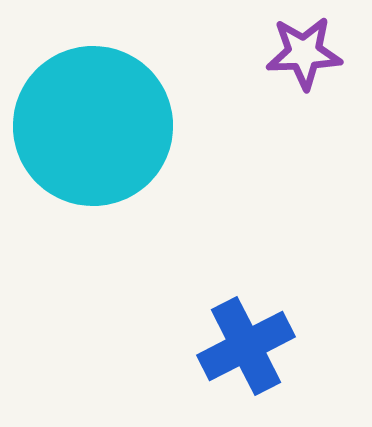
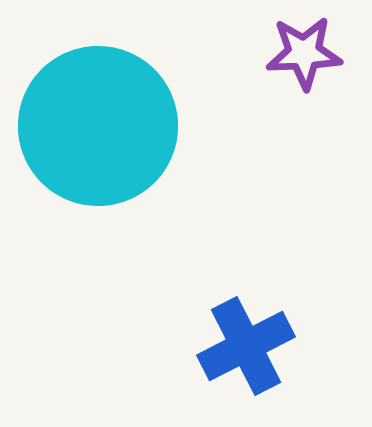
cyan circle: moved 5 px right
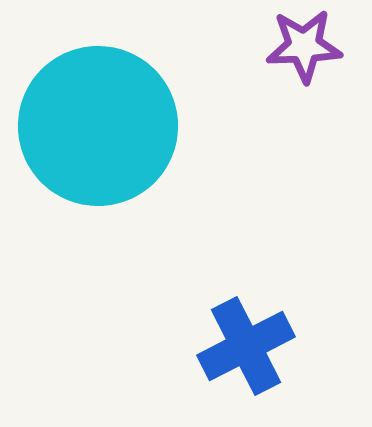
purple star: moved 7 px up
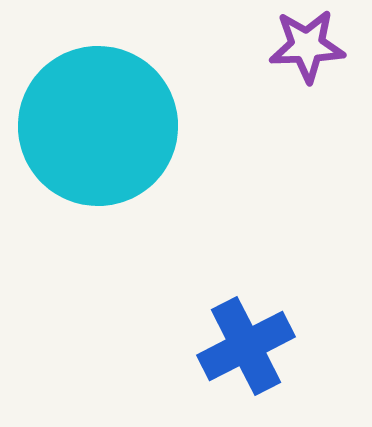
purple star: moved 3 px right
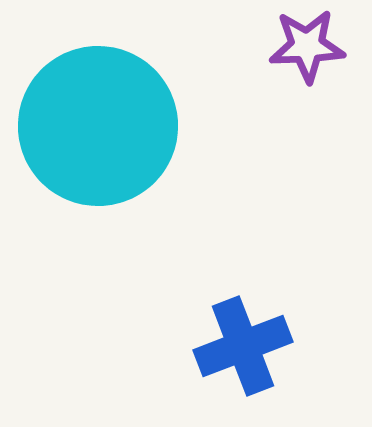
blue cross: moved 3 px left; rotated 6 degrees clockwise
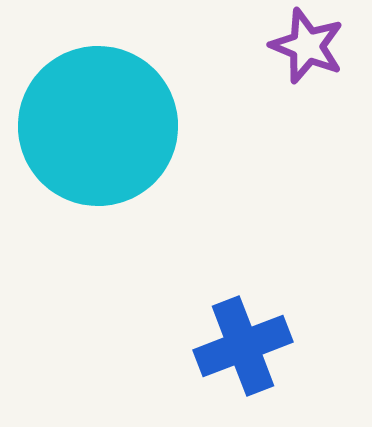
purple star: rotated 24 degrees clockwise
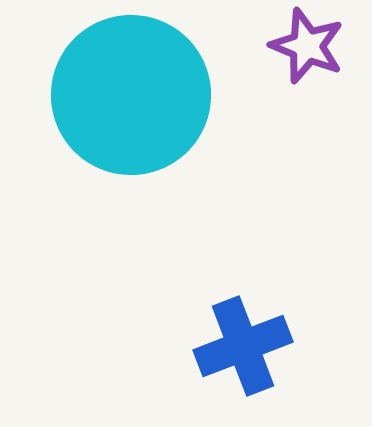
cyan circle: moved 33 px right, 31 px up
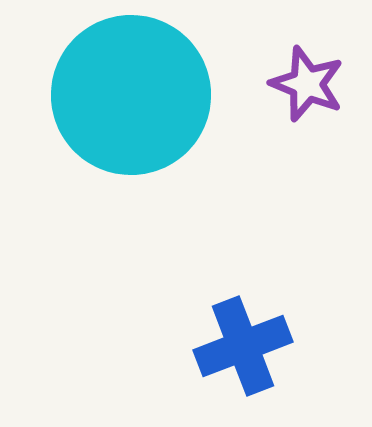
purple star: moved 38 px down
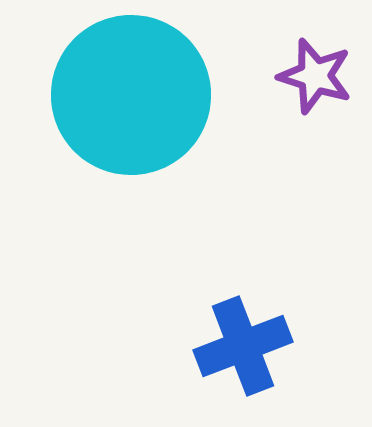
purple star: moved 8 px right, 8 px up; rotated 4 degrees counterclockwise
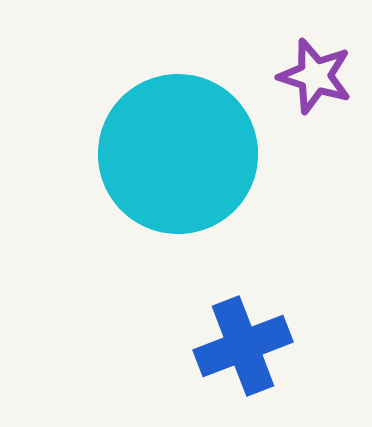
cyan circle: moved 47 px right, 59 px down
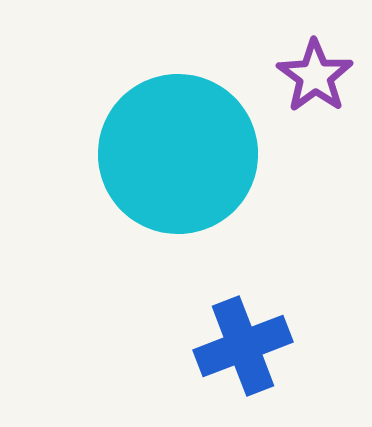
purple star: rotated 18 degrees clockwise
